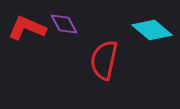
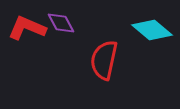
purple diamond: moved 3 px left, 1 px up
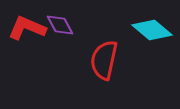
purple diamond: moved 1 px left, 2 px down
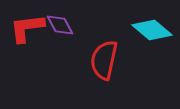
red L-shape: rotated 30 degrees counterclockwise
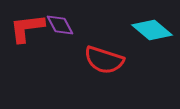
red semicircle: rotated 84 degrees counterclockwise
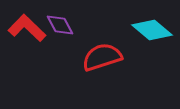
red L-shape: rotated 51 degrees clockwise
red semicircle: moved 2 px left, 3 px up; rotated 144 degrees clockwise
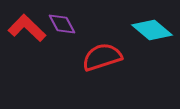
purple diamond: moved 2 px right, 1 px up
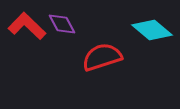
red L-shape: moved 2 px up
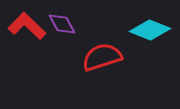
cyan diamond: moved 2 px left; rotated 18 degrees counterclockwise
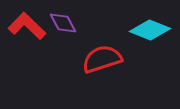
purple diamond: moved 1 px right, 1 px up
red semicircle: moved 2 px down
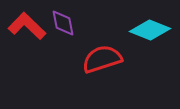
purple diamond: rotated 16 degrees clockwise
